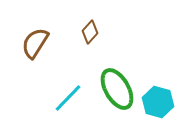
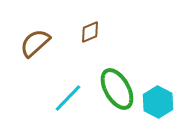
brown diamond: rotated 25 degrees clockwise
brown semicircle: rotated 16 degrees clockwise
cyan hexagon: rotated 12 degrees clockwise
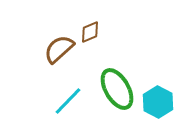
brown semicircle: moved 24 px right, 6 px down
cyan line: moved 3 px down
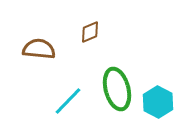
brown semicircle: moved 20 px left; rotated 48 degrees clockwise
green ellipse: rotated 15 degrees clockwise
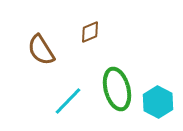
brown semicircle: moved 2 px right, 1 px down; rotated 128 degrees counterclockwise
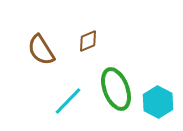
brown diamond: moved 2 px left, 9 px down
green ellipse: moved 1 px left; rotated 6 degrees counterclockwise
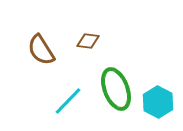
brown diamond: rotated 30 degrees clockwise
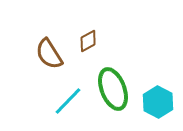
brown diamond: rotated 35 degrees counterclockwise
brown semicircle: moved 8 px right, 4 px down
green ellipse: moved 3 px left
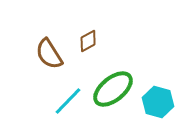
green ellipse: rotated 72 degrees clockwise
cyan hexagon: rotated 12 degrees counterclockwise
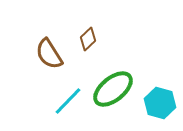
brown diamond: moved 2 px up; rotated 15 degrees counterclockwise
cyan hexagon: moved 2 px right, 1 px down
